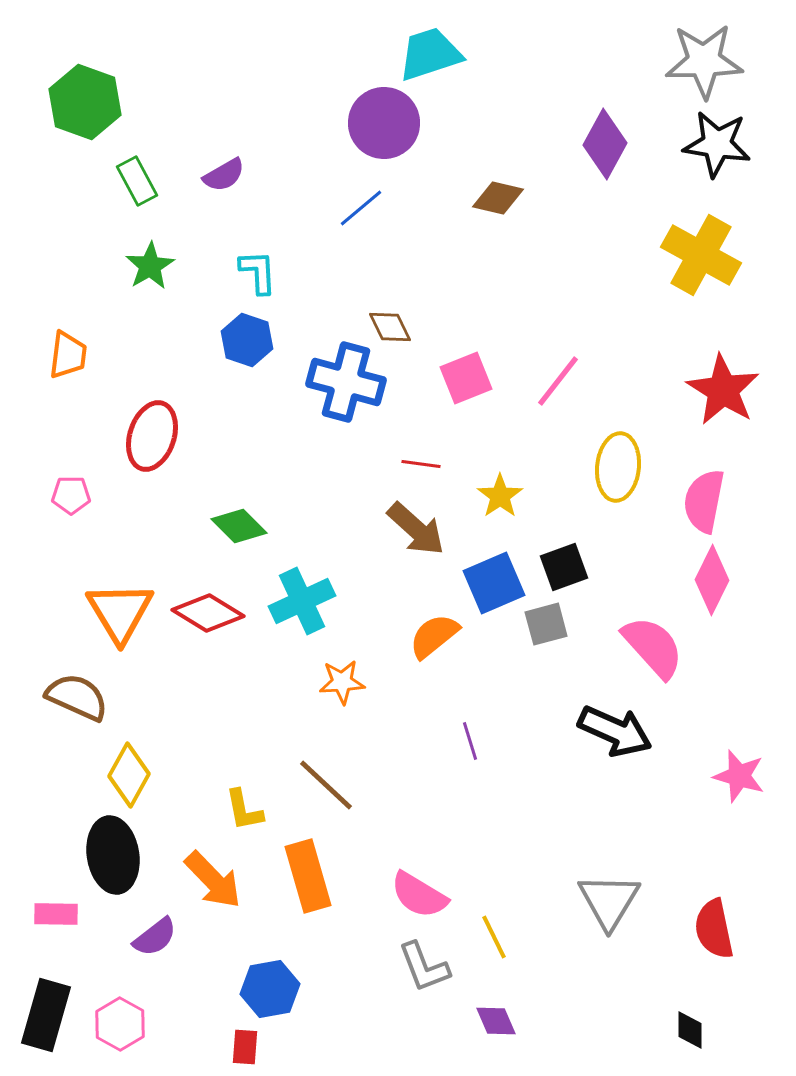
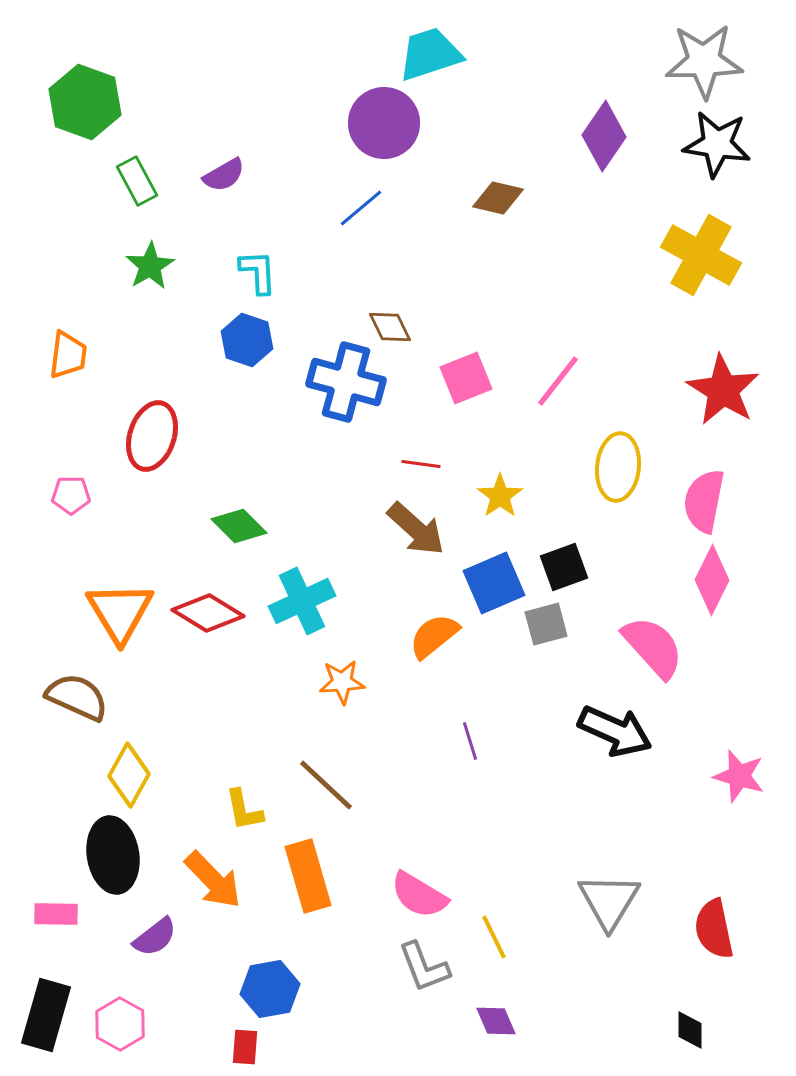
purple diamond at (605, 144): moved 1 px left, 8 px up; rotated 6 degrees clockwise
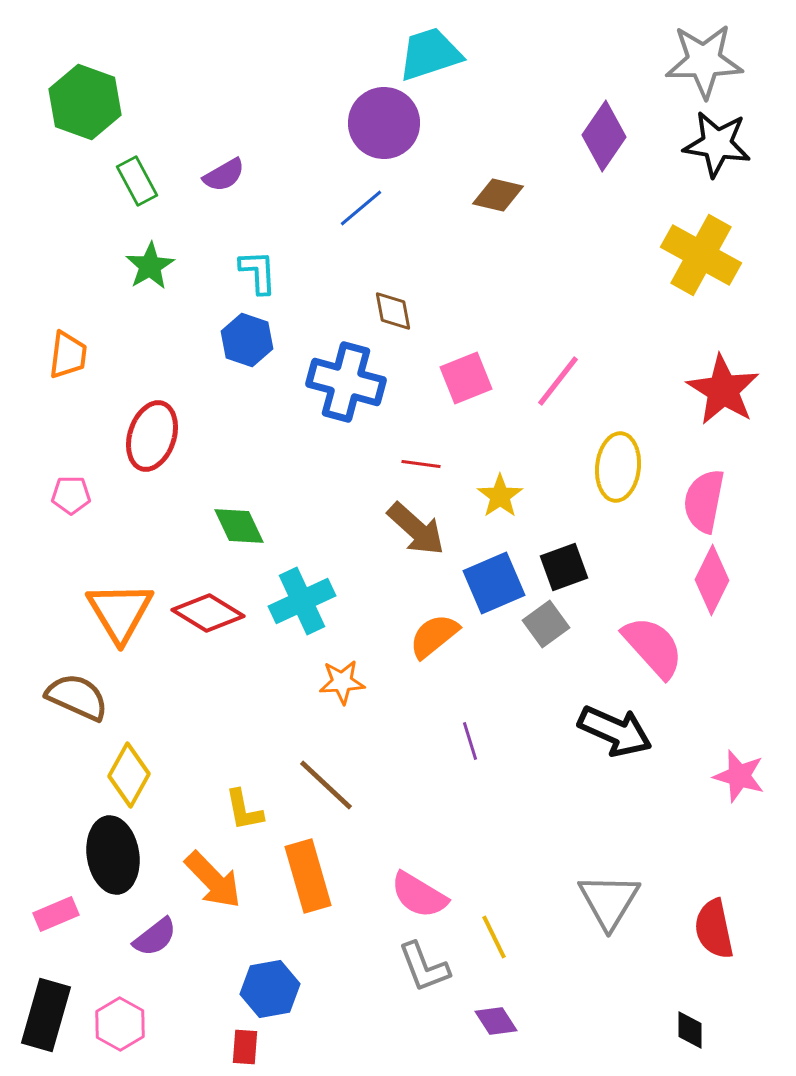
brown diamond at (498, 198): moved 3 px up
brown diamond at (390, 327): moved 3 px right, 16 px up; rotated 15 degrees clockwise
green diamond at (239, 526): rotated 20 degrees clockwise
gray square at (546, 624): rotated 21 degrees counterclockwise
pink rectangle at (56, 914): rotated 24 degrees counterclockwise
purple diamond at (496, 1021): rotated 9 degrees counterclockwise
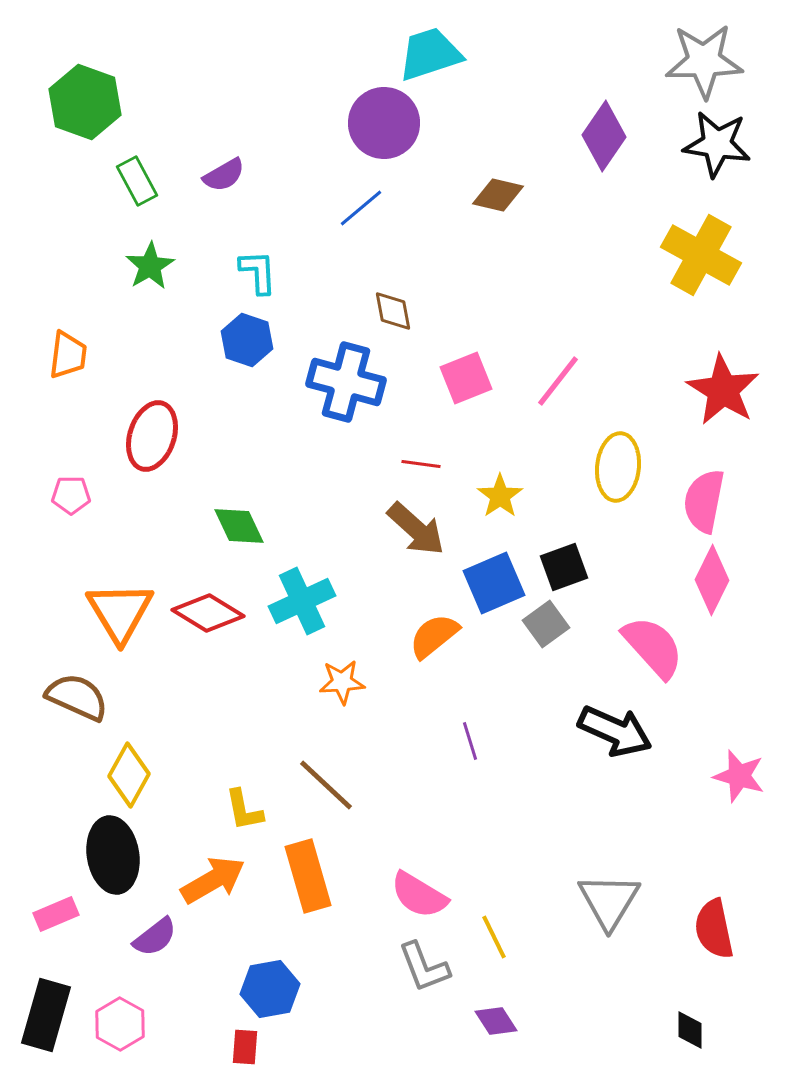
orange arrow at (213, 880): rotated 76 degrees counterclockwise
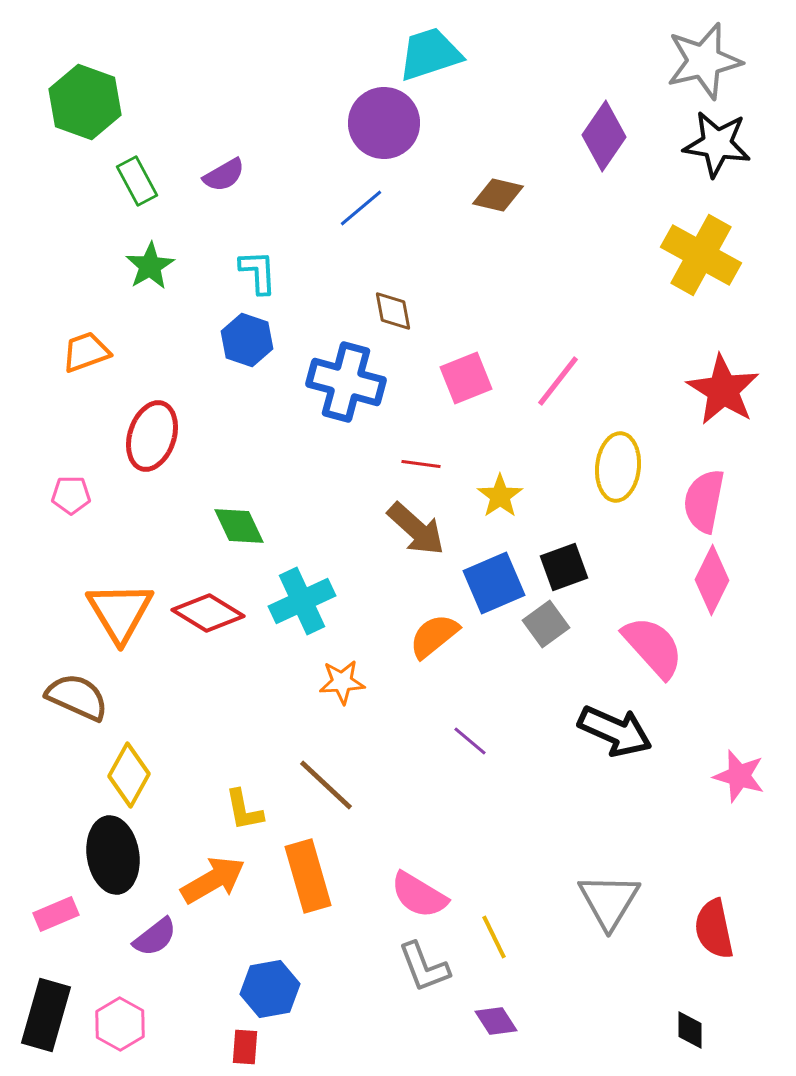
gray star at (704, 61): rotated 12 degrees counterclockwise
orange trapezoid at (68, 355): moved 18 px right, 3 px up; rotated 117 degrees counterclockwise
purple line at (470, 741): rotated 33 degrees counterclockwise
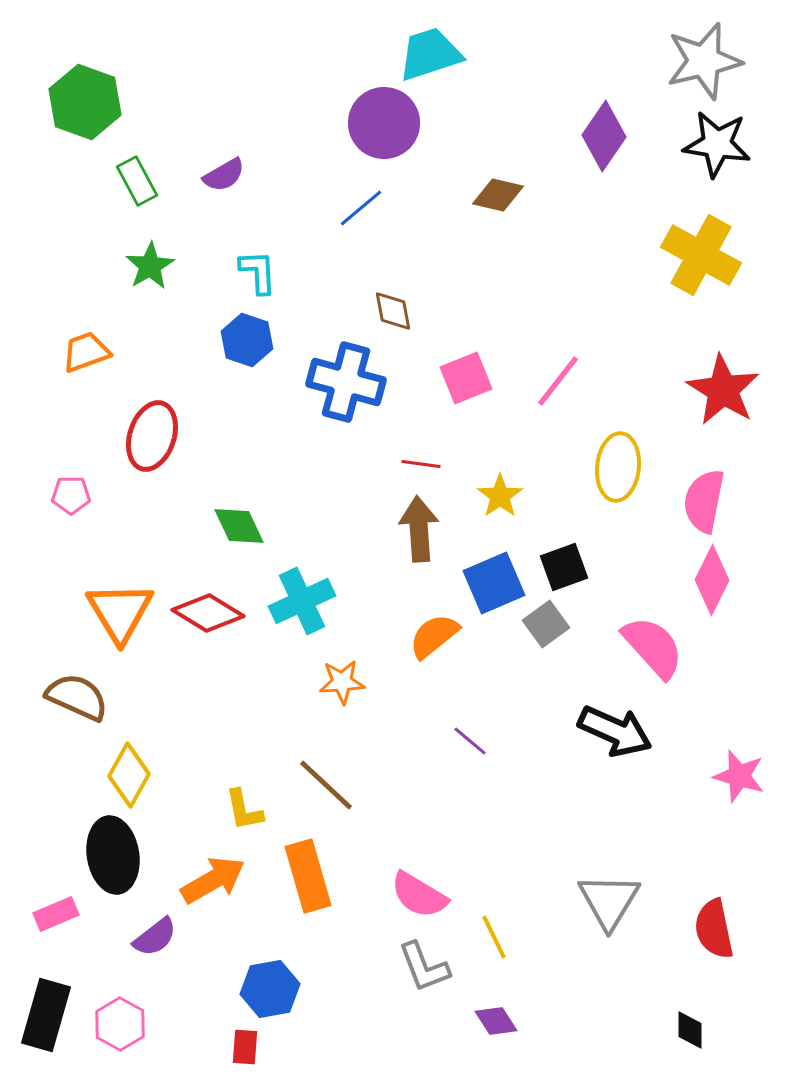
brown arrow at (416, 529): moved 3 px right; rotated 136 degrees counterclockwise
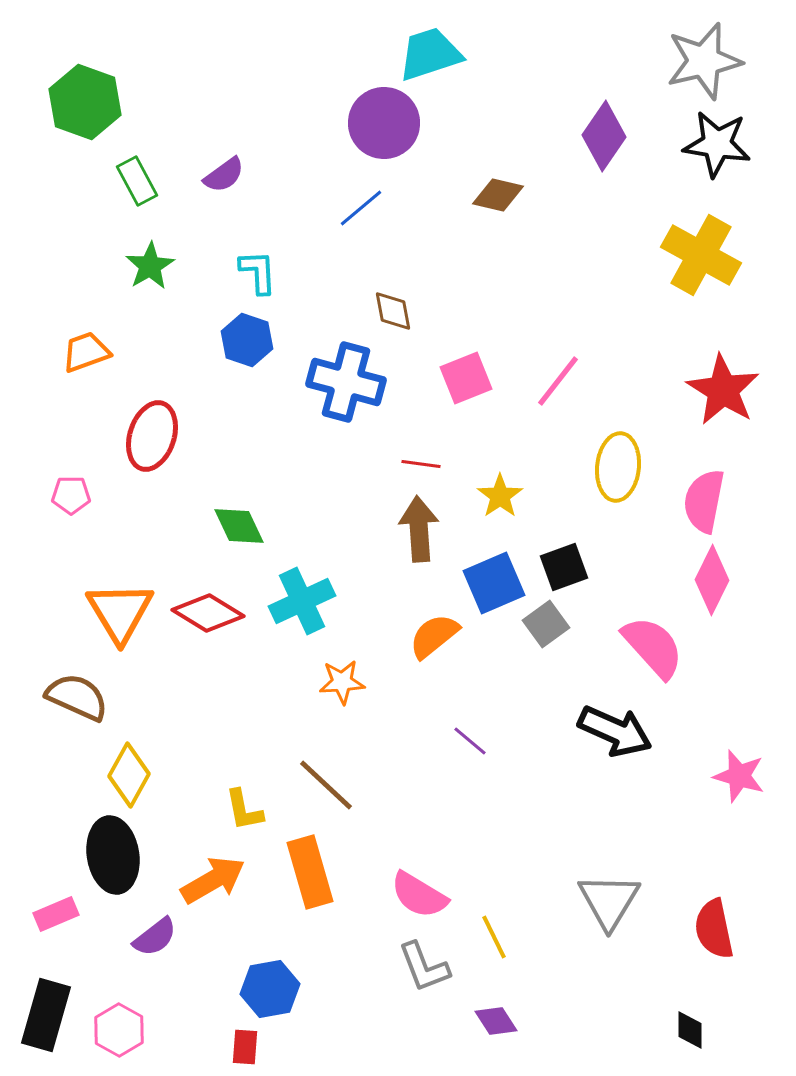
purple semicircle at (224, 175): rotated 6 degrees counterclockwise
orange rectangle at (308, 876): moved 2 px right, 4 px up
pink hexagon at (120, 1024): moved 1 px left, 6 px down
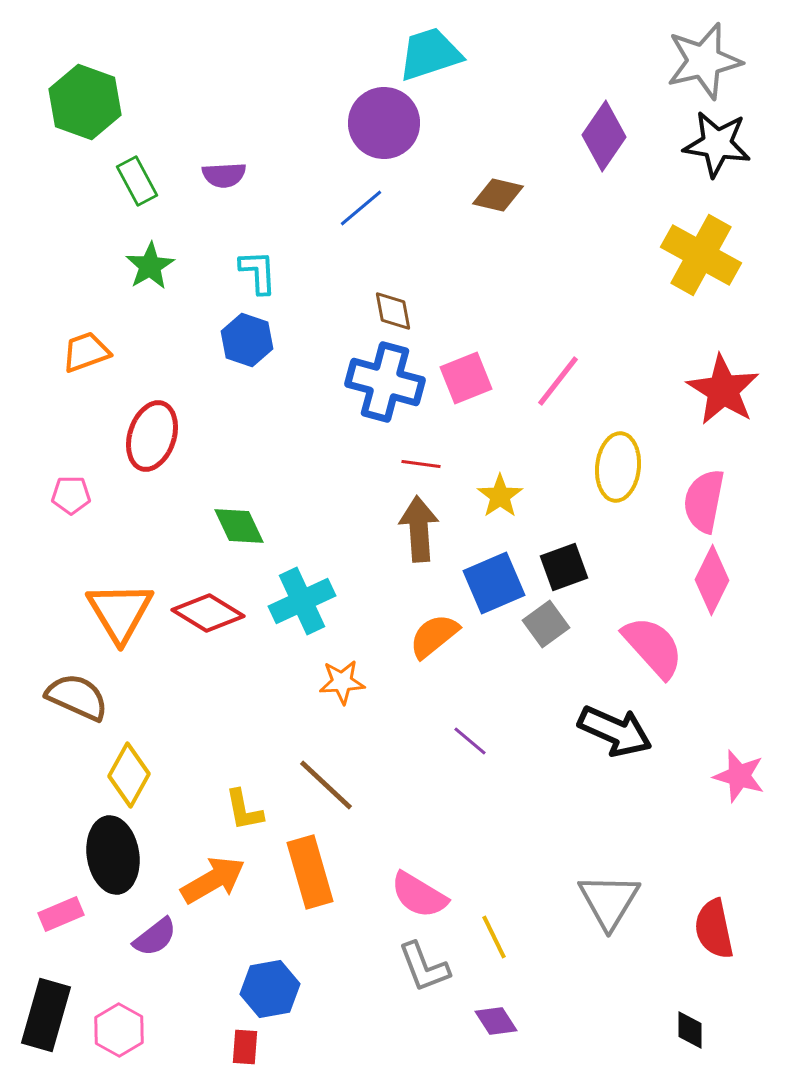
purple semicircle at (224, 175): rotated 33 degrees clockwise
blue cross at (346, 382): moved 39 px right
pink rectangle at (56, 914): moved 5 px right
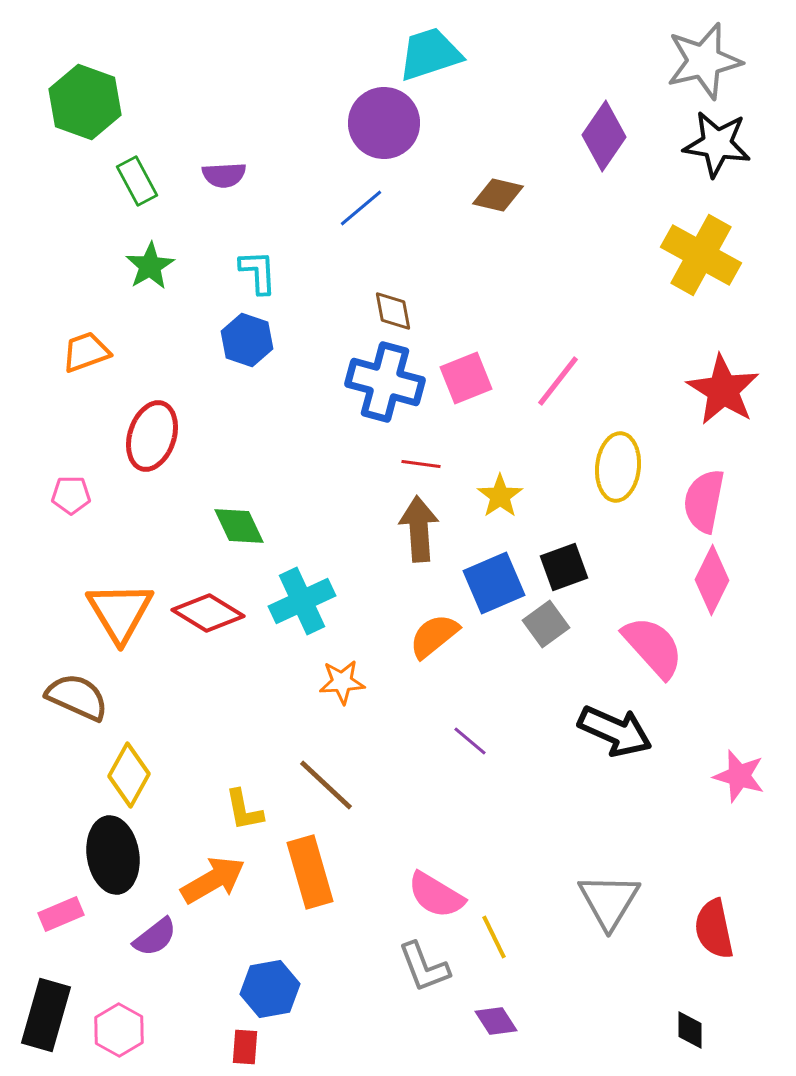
pink semicircle at (419, 895): moved 17 px right
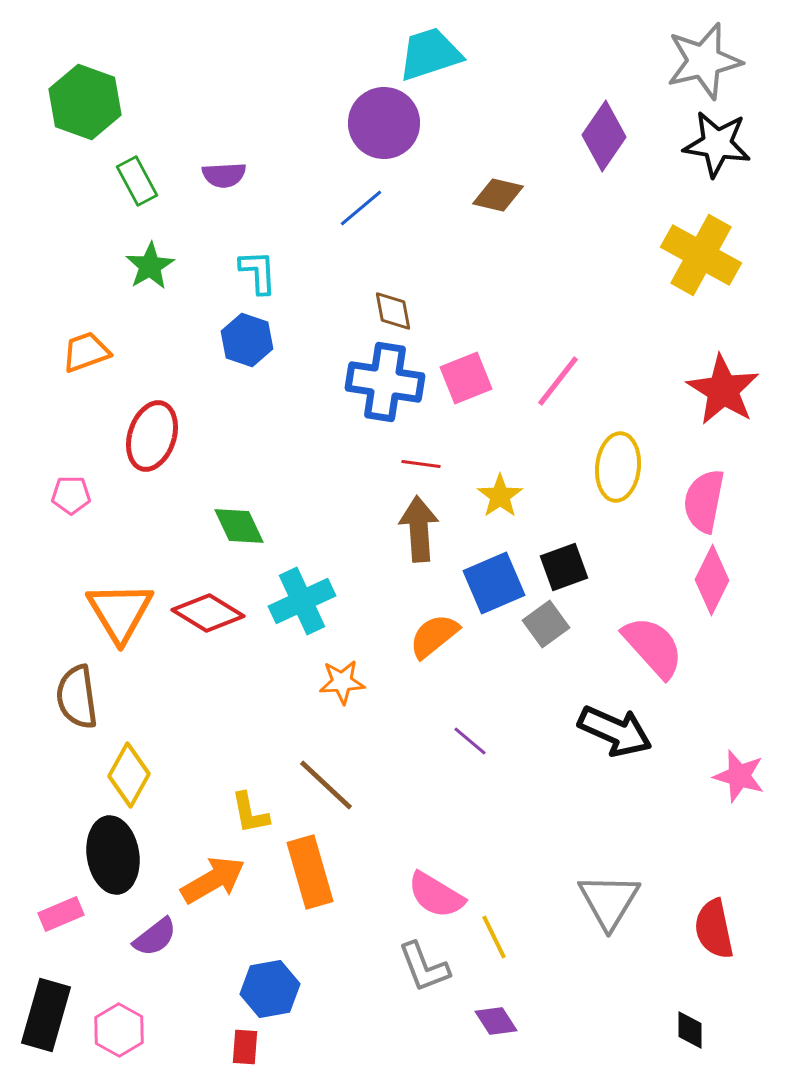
blue cross at (385, 382): rotated 6 degrees counterclockwise
brown semicircle at (77, 697): rotated 122 degrees counterclockwise
yellow L-shape at (244, 810): moved 6 px right, 3 px down
